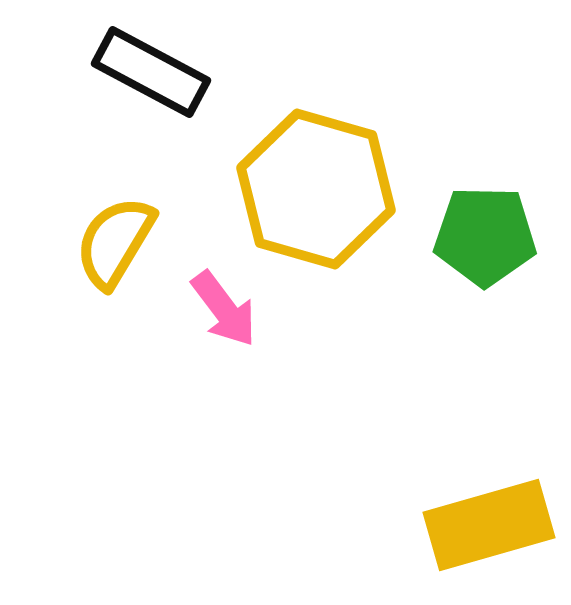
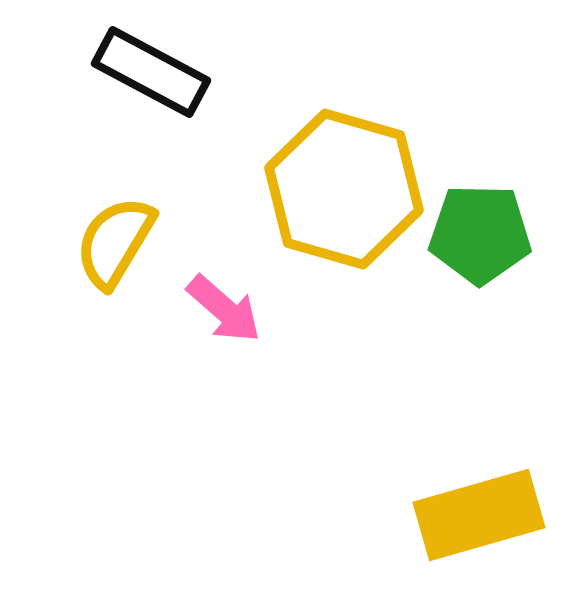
yellow hexagon: moved 28 px right
green pentagon: moved 5 px left, 2 px up
pink arrow: rotated 12 degrees counterclockwise
yellow rectangle: moved 10 px left, 10 px up
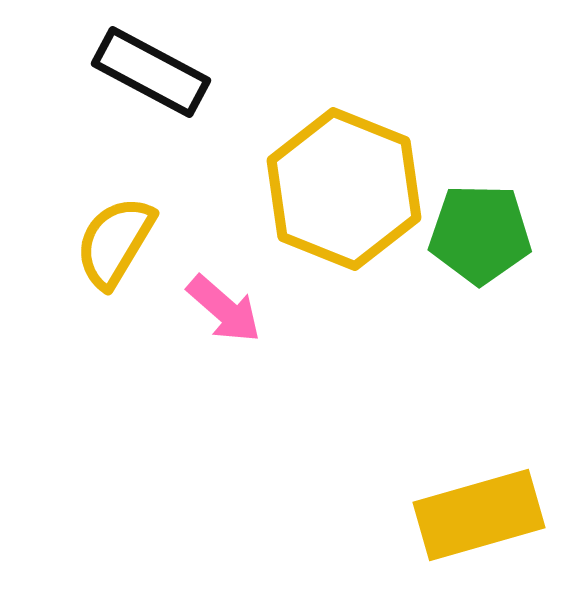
yellow hexagon: rotated 6 degrees clockwise
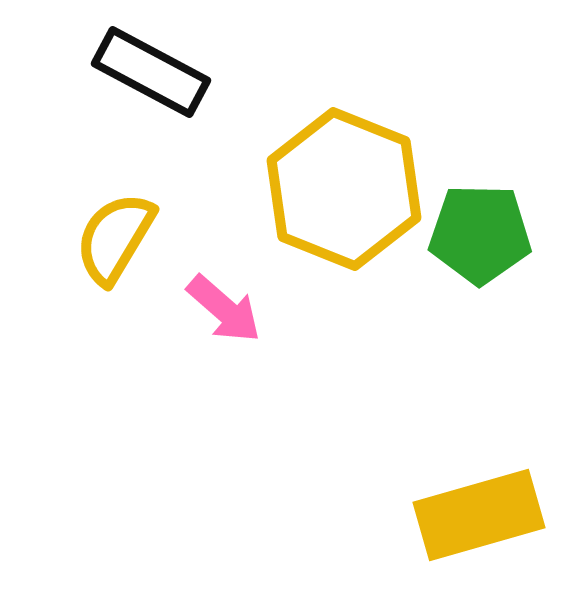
yellow semicircle: moved 4 px up
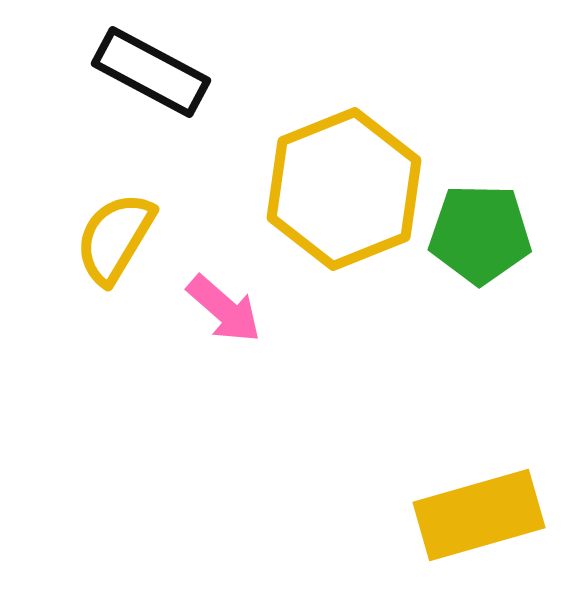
yellow hexagon: rotated 16 degrees clockwise
